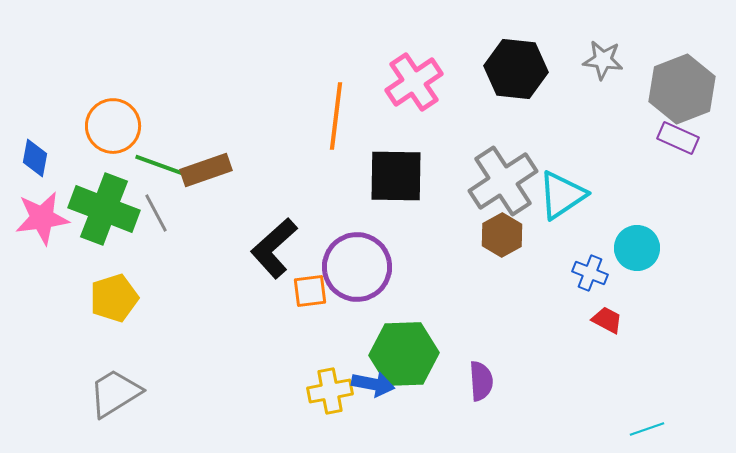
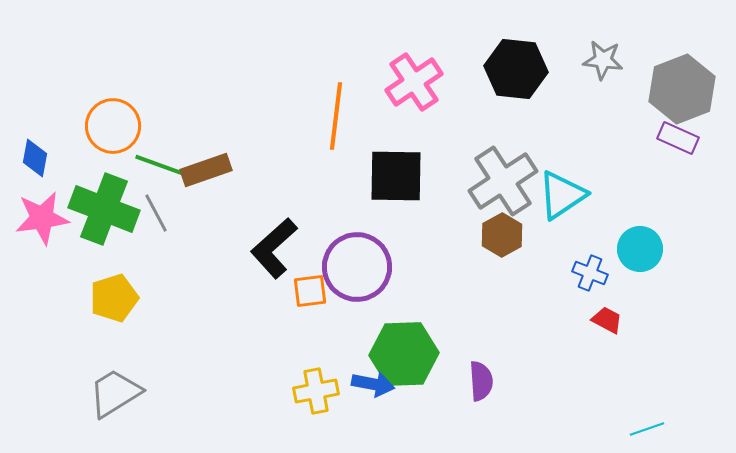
cyan circle: moved 3 px right, 1 px down
yellow cross: moved 14 px left
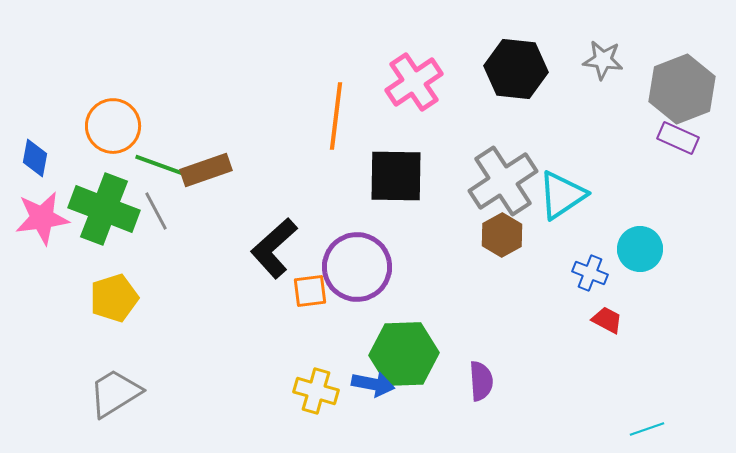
gray line: moved 2 px up
yellow cross: rotated 27 degrees clockwise
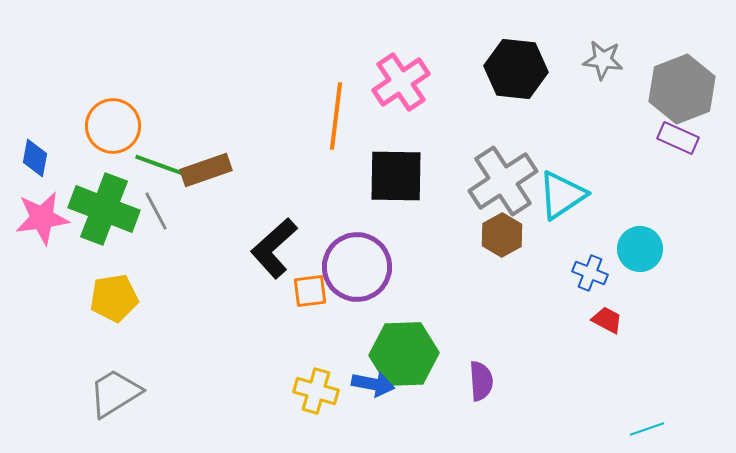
pink cross: moved 13 px left
yellow pentagon: rotated 9 degrees clockwise
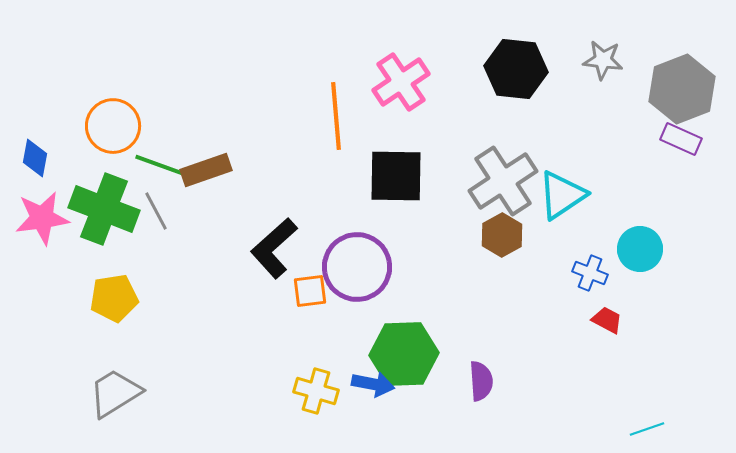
orange line: rotated 12 degrees counterclockwise
purple rectangle: moved 3 px right, 1 px down
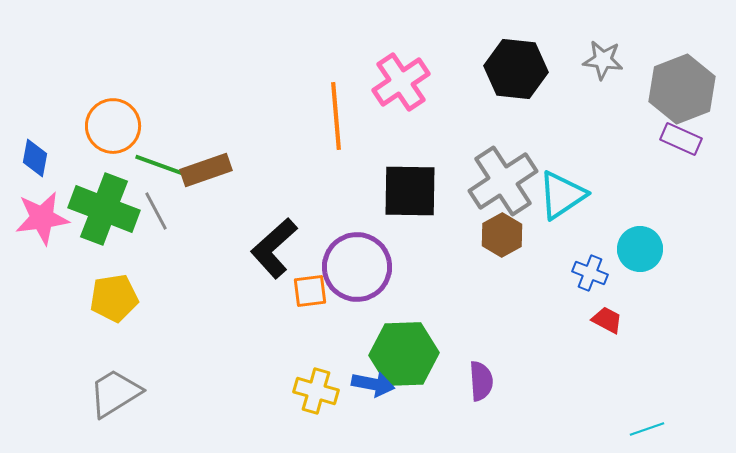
black square: moved 14 px right, 15 px down
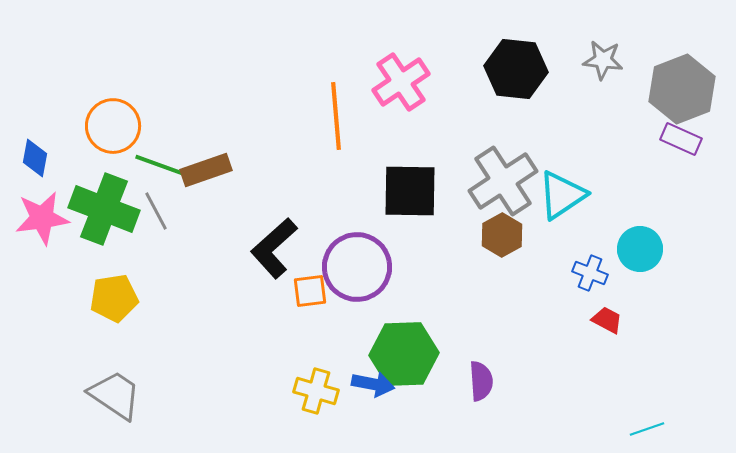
gray trapezoid: moved 2 px down; rotated 66 degrees clockwise
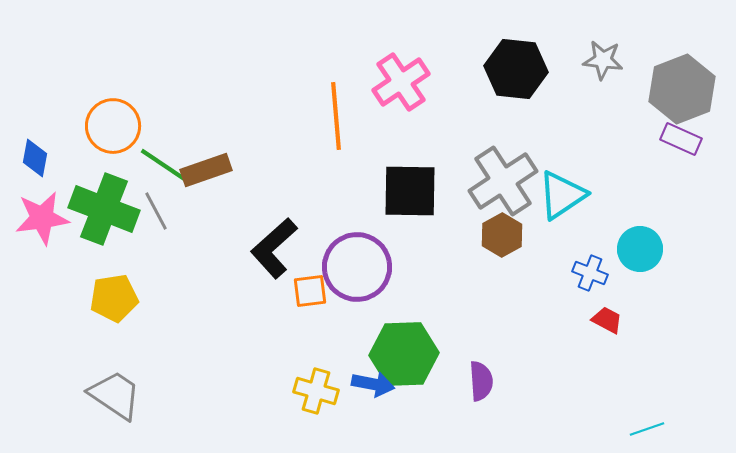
green line: moved 3 px right; rotated 14 degrees clockwise
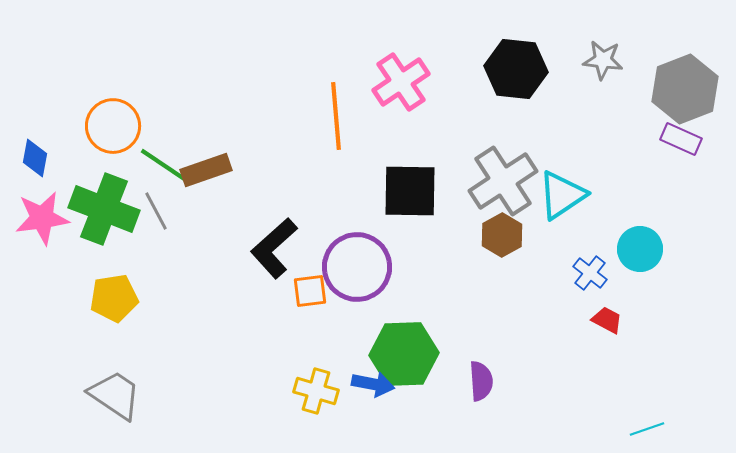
gray hexagon: moved 3 px right
blue cross: rotated 16 degrees clockwise
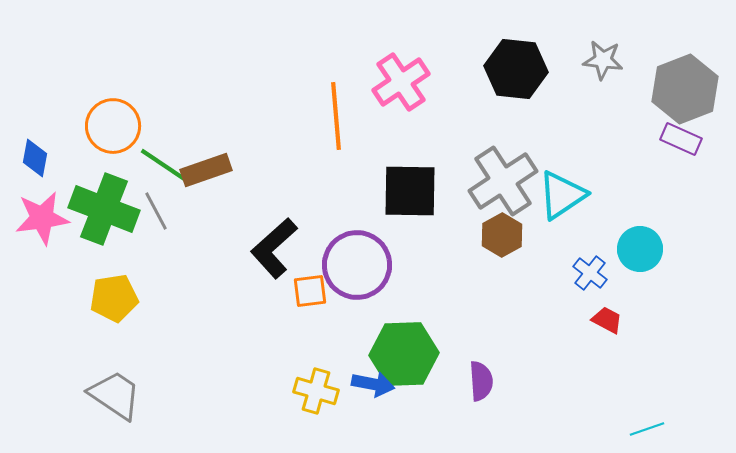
purple circle: moved 2 px up
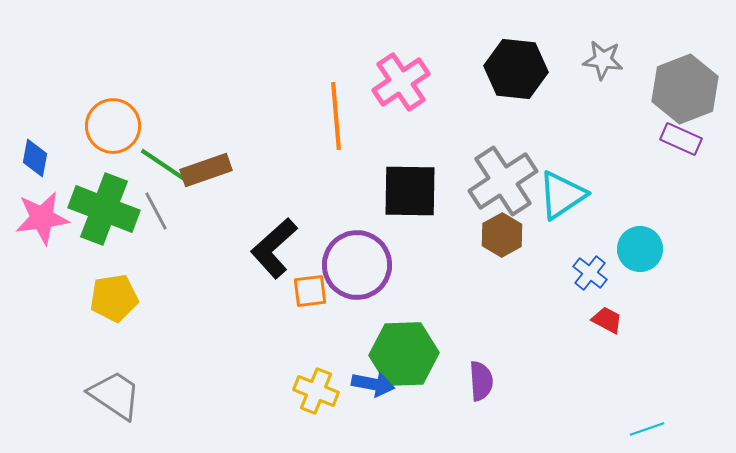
yellow cross: rotated 6 degrees clockwise
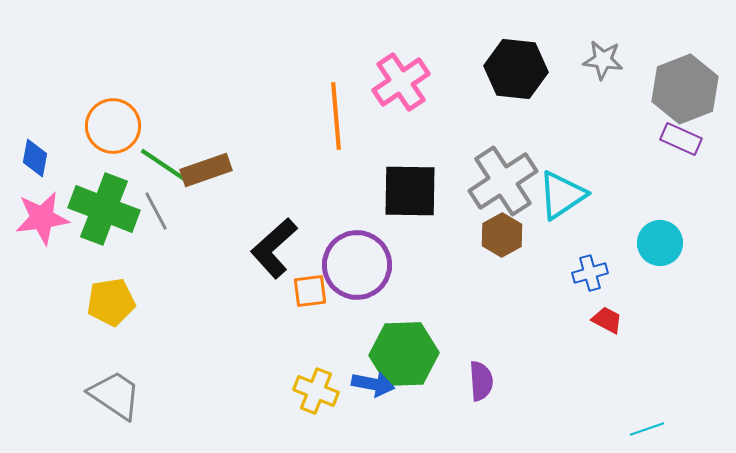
cyan circle: moved 20 px right, 6 px up
blue cross: rotated 36 degrees clockwise
yellow pentagon: moved 3 px left, 4 px down
